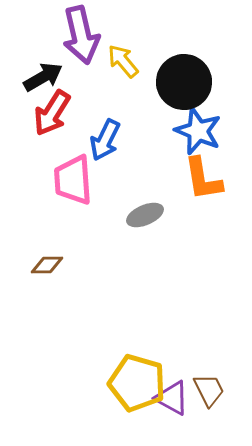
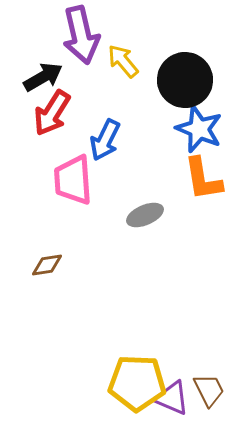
black circle: moved 1 px right, 2 px up
blue star: moved 1 px right, 2 px up
brown diamond: rotated 8 degrees counterclockwise
yellow pentagon: rotated 14 degrees counterclockwise
purple triangle: rotated 6 degrees counterclockwise
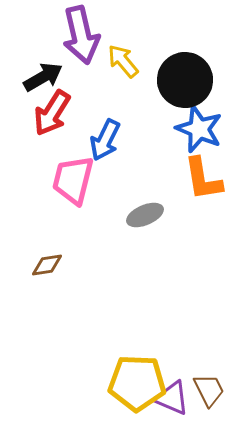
pink trapezoid: rotated 18 degrees clockwise
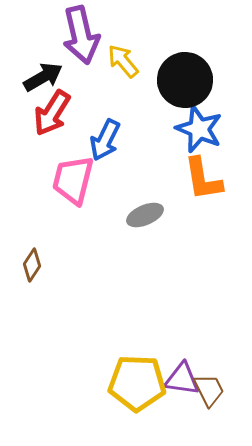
brown diamond: moved 15 px left; rotated 48 degrees counterclockwise
purple triangle: moved 10 px right, 19 px up; rotated 15 degrees counterclockwise
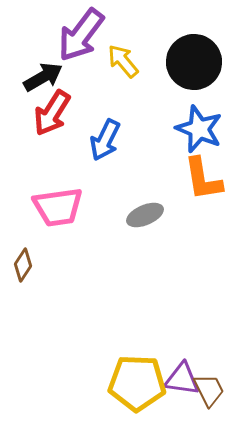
purple arrow: rotated 50 degrees clockwise
black circle: moved 9 px right, 18 px up
pink trapezoid: moved 15 px left, 27 px down; rotated 112 degrees counterclockwise
brown diamond: moved 9 px left
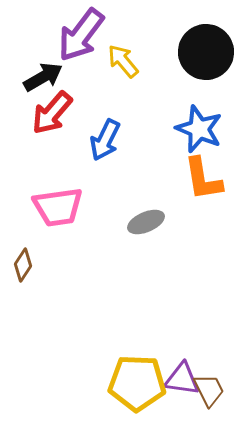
black circle: moved 12 px right, 10 px up
red arrow: rotated 9 degrees clockwise
gray ellipse: moved 1 px right, 7 px down
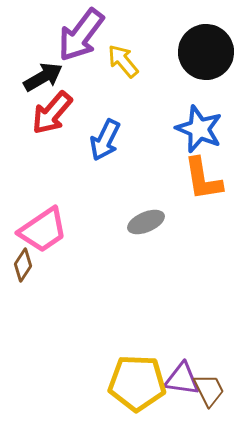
pink trapezoid: moved 15 px left, 23 px down; rotated 26 degrees counterclockwise
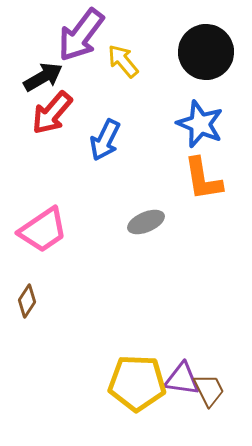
blue star: moved 1 px right, 5 px up
brown diamond: moved 4 px right, 36 px down
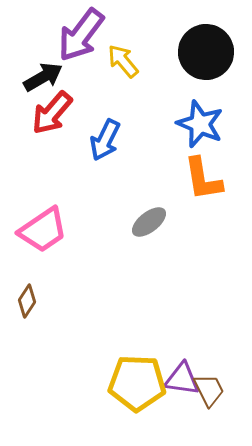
gray ellipse: moved 3 px right; rotated 15 degrees counterclockwise
